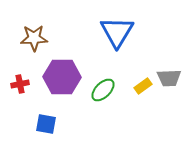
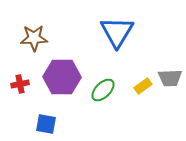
gray trapezoid: moved 1 px right
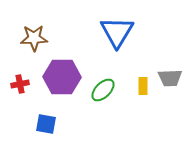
yellow rectangle: rotated 54 degrees counterclockwise
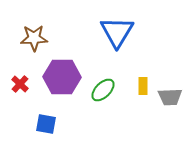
gray trapezoid: moved 19 px down
red cross: rotated 36 degrees counterclockwise
